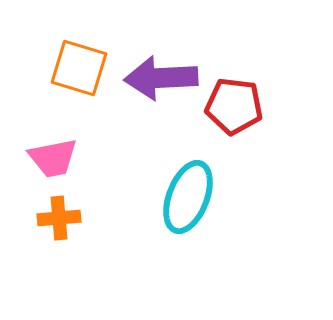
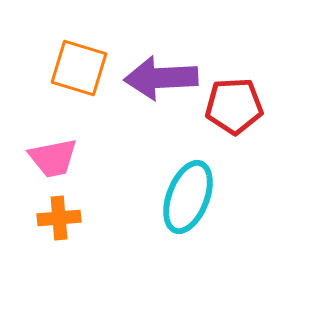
red pentagon: rotated 10 degrees counterclockwise
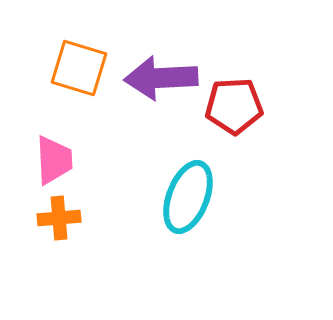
pink trapezoid: moved 1 px right, 2 px down; rotated 82 degrees counterclockwise
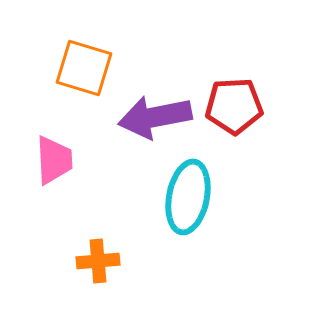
orange square: moved 5 px right
purple arrow: moved 6 px left, 39 px down; rotated 8 degrees counterclockwise
cyan ellipse: rotated 10 degrees counterclockwise
orange cross: moved 39 px right, 43 px down
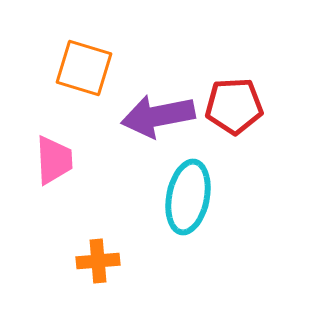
purple arrow: moved 3 px right, 1 px up
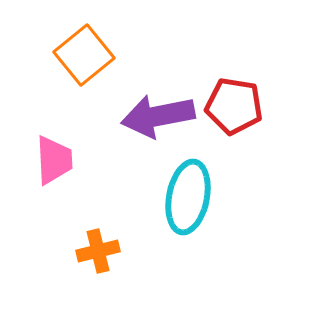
orange square: moved 13 px up; rotated 34 degrees clockwise
red pentagon: rotated 12 degrees clockwise
orange cross: moved 10 px up; rotated 9 degrees counterclockwise
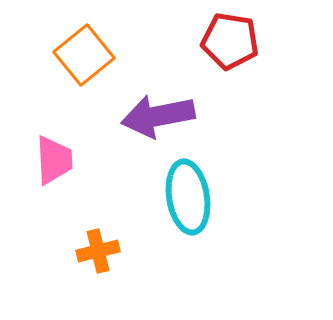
red pentagon: moved 4 px left, 65 px up
cyan ellipse: rotated 20 degrees counterclockwise
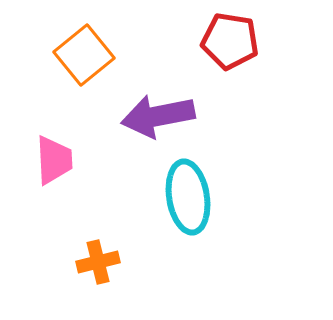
orange cross: moved 11 px down
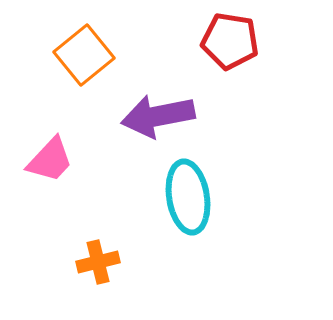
pink trapezoid: moved 4 px left; rotated 46 degrees clockwise
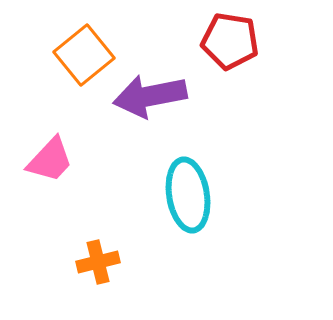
purple arrow: moved 8 px left, 20 px up
cyan ellipse: moved 2 px up
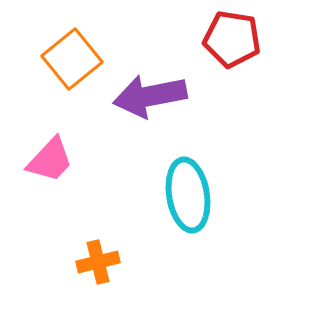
red pentagon: moved 2 px right, 2 px up
orange square: moved 12 px left, 4 px down
